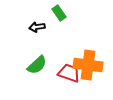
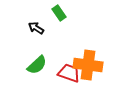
black arrow: moved 1 px left, 1 px down; rotated 42 degrees clockwise
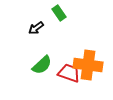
black arrow: rotated 70 degrees counterclockwise
green semicircle: moved 5 px right
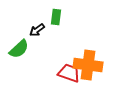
green rectangle: moved 3 px left, 4 px down; rotated 42 degrees clockwise
black arrow: moved 1 px right, 2 px down
green semicircle: moved 23 px left, 16 px up
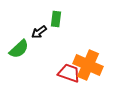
green rectangle: moved 2 px down
black arrow: moved 2 px right, 2 px down
orange cross: rotated 16 degrees clockwise
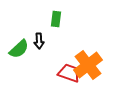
black arrow: moved 9 px down; rotated 56 degrees counterclockwise
orange cross: rotated 28 degrees clockwise
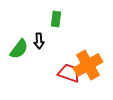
green semicircle: rotated 10 degrees counterclockwise
orange cross: rotated 8 degrees clockwise
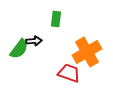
black arrow: moved 5 px left; rotated 91 degrees counterclockwise
orange cross: moved 1 px left, 13 px up
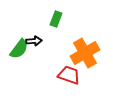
green rectangle: rotated 14 degrees clockwise
orange cross: moved 2 px left, 1 px down
red trapezoid: moved 2 px down
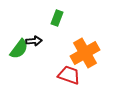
green rectangle: moved 1 px right, 1 px up
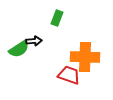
green semicircle: rotated 20 degrees clockwise
orange cross: moved 4 px down; rotated 32 degrees clockwise
